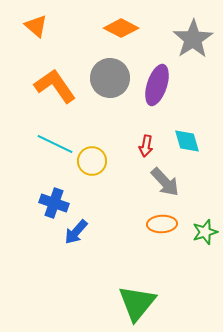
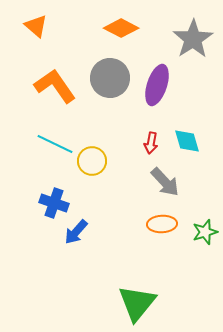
red arrow: moved 5 px right, 3 px up
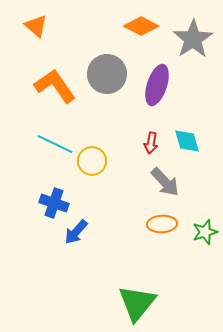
orange diamond: moved 20 px right, 2 px up
gray circle: moved 3 px left, 4 px up
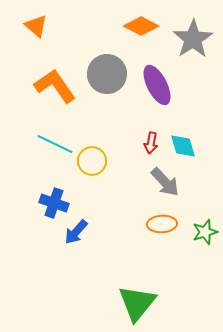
purple ellipse: rotated 45 degrees counterclockwise
cyan diamond: moved 4 px left, 5 px down
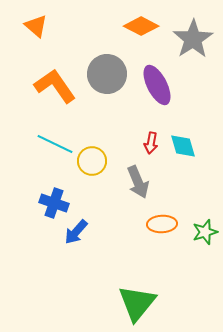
gray arrow: moved 27 px left; rotated 20 degrees clockwise
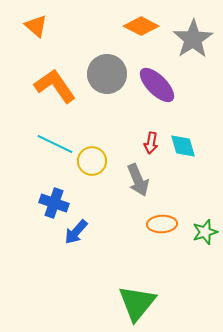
purple ellipse: rotated 18 degrees counterclockwise
gray arrow: moved 2 px up
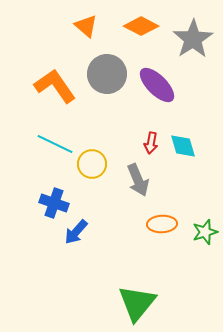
orange triangle: moved 50 px right
yellow circle: moved 3 px down
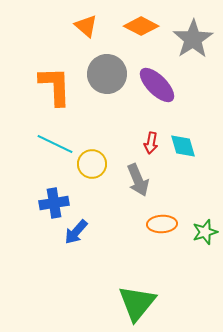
orange L-shape: rotated 33 degrees clockwise
blue cross: rotated 28 degrees counterclockwise
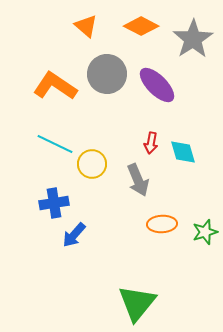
orange L-shape: rotated 54 degrees counterclockwise
cyan diamond: moved 6 px down
blue arrow: moved 2 px left, 3 px down
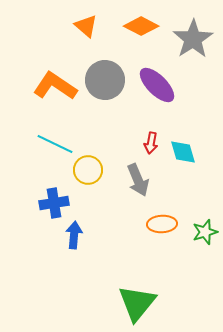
gray circle: moved 2 px left, 6 px down
yellow circle: moved 4 px left, 6 px down
blue arrow: rotated 144 degrees clockwise
